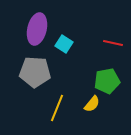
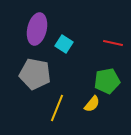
gray pentagon: moved 2 px down; rotated 8 degrees clockwise
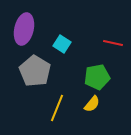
purple ellipse: moved 13 px left
cyan square: moved 2 px left
gray pentagon: moved 3 px up; rotated 20 degrees clockwise
green pentagon: moved 10 px left, 4 px up
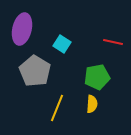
purple ellipse: moved 2 px left
red line: moved 1 px up
yellow semicircle: rotated 36 degrees counterclockwise
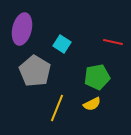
yellow semicircle: rotated 60 degrees clockwise
